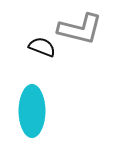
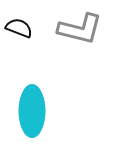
black semicircle: moved 23 px left, 19 px up
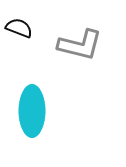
gray L-shape: moved 16 px down
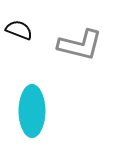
black semicircle: moved 2 px down
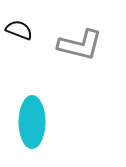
cyan ellipse: moved 11 px down
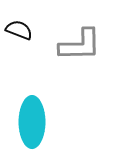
gray L-shape: rotated 15 degrees counterclockwise
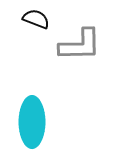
black semicircle: moved 17 px right, 11 px up
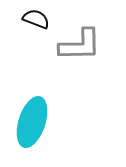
cyan ellipse: rotated 18 degrees clockwise
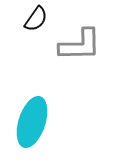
black semicircle: rotated 104 degrees clockwise
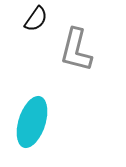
gray L-shape: moved 4 px left, 5 px down; rotated 105 degrees clockwise
